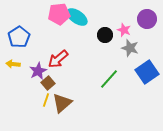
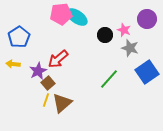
pink pentagon: moved 2 px right
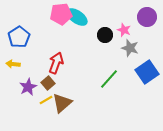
purple circle: moved 2 px up
red arrow: moved 2 px left, 4 px down; rotated 150 degrees clockwise
purple star: moved 10 px left, 16 px down
yellow line: rotated 40 degrees clockwise
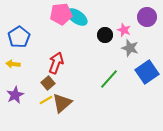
purple star: moved 13 px left, 8 px down
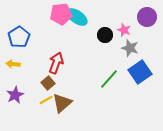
blue square: moved 7 px left
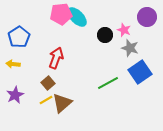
cyan ellipse: rotated 10 degrees clockwise
red arrow: moved 5 px up
green line: moved 1 px left, 4 px down; rotated 20 degrees clockwise
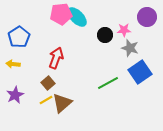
pink star: rotated 24 degrees counterclockwise
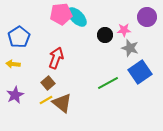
brown triangle: rotated 40 degrees counterclockwise
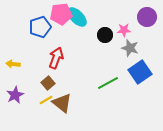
blue pentagon: moved 21 px right, 10 px up; rotated 15 degrees clockwise
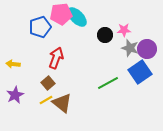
purple circle: moved 32 px down
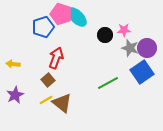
pink pentagon: rotated 25 degrees clockwise
blue pentagon: moved 3 px right
purple circle: moved 1 px up
blue square: moved 2 px right
brown square: moved 3 px up
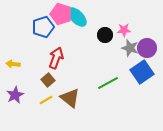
brown triangle: moved 8 px right, 5 px up
